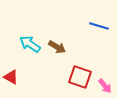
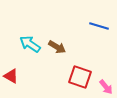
red triangle: moved 1 px up
pink arrow: moved 1 px right, 1 px down
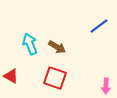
blue line: rotated 54 degrees counterclockwise
cyan arrow: rotated 35 degrees clockwise
red square: moved 25 px left, 1 px down
pink arrow: moved 1 px up; rotated 42 degrees clockwise
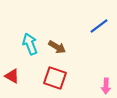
red triangle: moved 1 px right
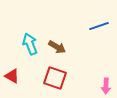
blue line: rotated 18 degrees clockwise
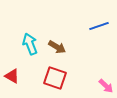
pink arrow: rotated 49 degrees counterclockwise
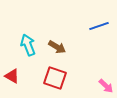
cyan arrow: moved 2 px left, 1 px down
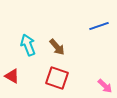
brown arrow: rotated 18 degrees clockwise
red square: moved 2 px right
pink arrow: moved 1 px left
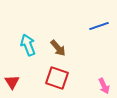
brown arrow: moved 1 px right, 1 px down
red triangle: moved 6 px down; rotated 28 degrees clockwise
pink arrow: moved 1 px left; rotated 21 degrees clockwise
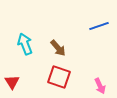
cyan arrow: moved 3 px left, 1 px up
red square: moved 2 px right, 1 px up
pink arrow: moved 4 px left
